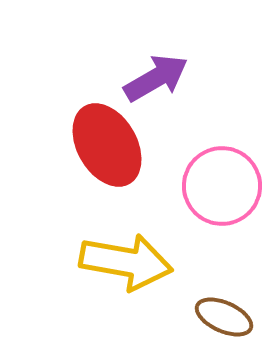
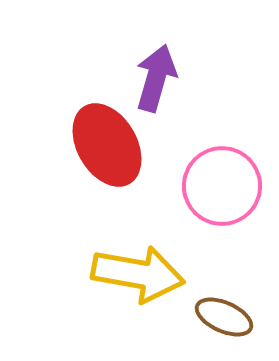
purple arrow: rotated 44 degrees counterclockwise
yellow arrow: moved 12 px right, 12 px down
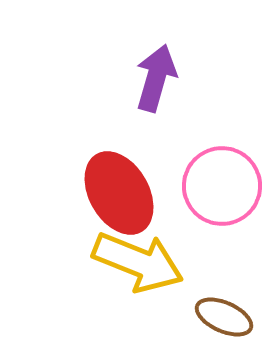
red ellipse: moved 12 px right, 48 px down
yellow arrow: moved 12 px up; rotated 12 degrees clockwise
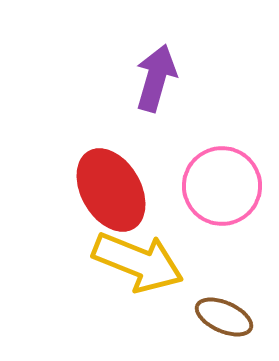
red ellipse: moved 8 px left, 3 px up
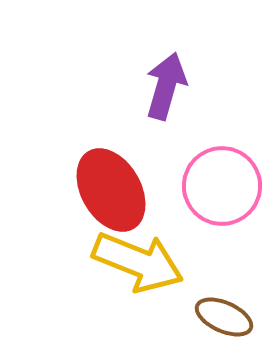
purple arrow: moved 10 px right, 8 px down
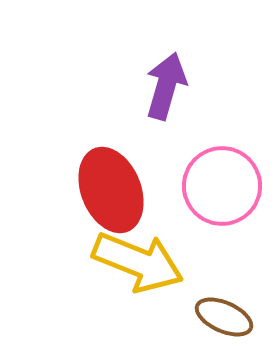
red ellipse: rotated 8 degrees clockwise
